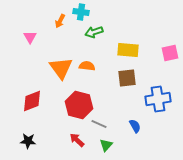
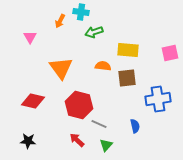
orange semicircle: moved 16 px right
red diamond: moved 1 px right; rotated 35 degrees clockwise
blue semicircle: rotated 16 degrees clockwise
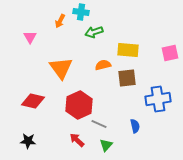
orange semicircle: moved 1 px up; rotated 21 degrees counterclockwise
red hexagon: rotated 20 degrees clockwise
